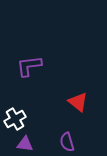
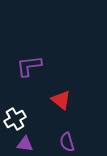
red triangle: moved 17 px left, 2 px up
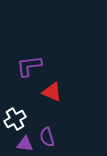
red triangle: moved 9 px left, 8 px up; rotated 15 degrees counterclockwise
purple semicircle: moved 20 px left, 5 px up
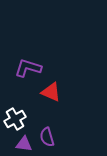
purple L-shape: moved 1 px left, 2 px down; rotated 24 degrees clockwise
red triangle: moved 1 px left
purple triangle: moved 1 px left
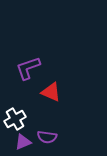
purple L-shape: rotated 36 degrees counterclockwise
purple semicircle: rotated 66 degrees counterclockwise
purple triangle: moved 1 px left, 2 px up; rotated 30 degrees counterclockwise
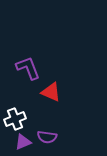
purple L-shape: rotated 88 degrees clockwise
white cross: rotated 10 degrees clockwise
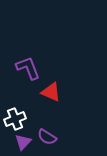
purple semicircle: rotated 24 degrees clockwise
purple triangle: rotated 24 degrees counterclockwise
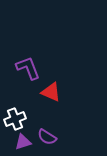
purple triangle: rotated 30 degrees clockwise
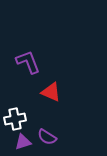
purple L-shape: moved 6 px up
white cross: rotated 10 degrees clockwise
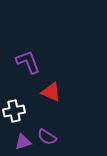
white cross: moved 1 px left, 8 px up
